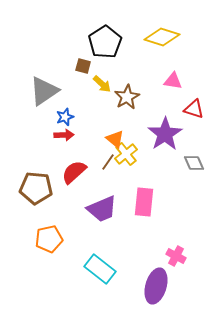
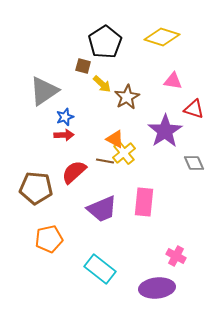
purple star: moved 3 px up
orange triangle: rotated 12 degrees counterclockwise
yellow cross: moved 2 px left, 1 px up
brown line: moved 3 px left, 1 px up; rotated 66 degrees clockwise
purple ellipse: moved 1 px right, 2 px down; rotated 68 degrees clockwise
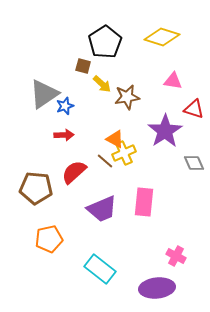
gray triangle: moved 3 px down
brown star: rotated 20 degrees clockwise
blue star: moved 11 px up
yellow cross: rotated 15 degrees clockwise
brown line: rotated 30 degrees clockwise
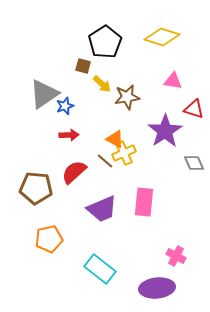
red arrow: moved 5 px right
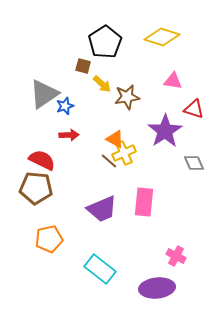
brown line: moved 4 px right
red semicircle: moved 32 px left, 12 px up; rotated 68 degrees clockwise
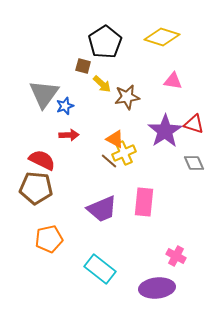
gray triangle: rotated 20 degrees counterclockwise
red triangle: moved 15 px down
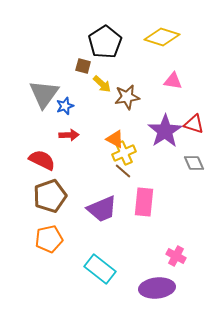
brown line: moved 14 px right, 10 px down
brown pentagon: moved 14 px right, 8 px down; rotated 24 degrees counterclockwise
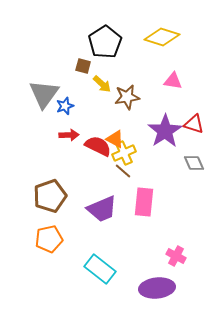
red semicircle: moved 56 px right, 14 px up
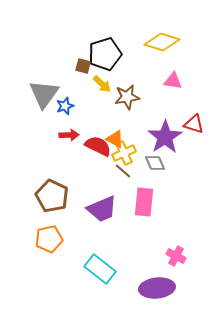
yellow diamond: moved 5 px down
black pentagon: moved 12 px down; rotated 16 degrees clockwise
purple star: moved 6 px down
gray diamond: moved 39 px left
brown pentagon: moved 2 px right; rotated 28 degrees counterclockwise
